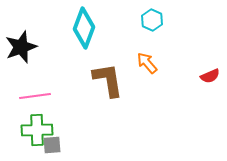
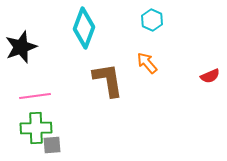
green cross: moved 1 px left, 2 px up
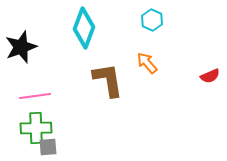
gray square: moved 4 px left, 2 px down
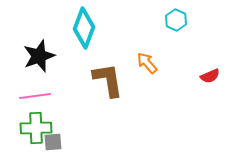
cyan hexagon: moved 24 px right
black star: moved 18 px right, 9 px down
gray square: moved 5 px right, 5 px up
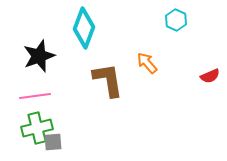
green cross: moved 1 px right; rotated 12 degrees counterclockwise
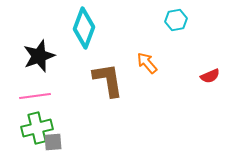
cyan hexagon: rotated 25 degrees clockwise
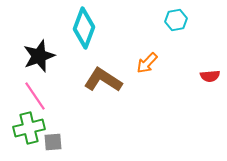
orange arrow: rotated 95 degrees counterclockwise
red semicircle: rotated 18 degrees clockwise
brown L-shape: moved 5 px left; rotated 48 degrees counterclockwise
pink line: rotated 64 degrees clockwise
green cross: moved 8 px left
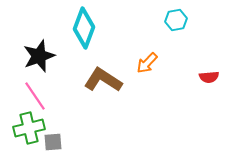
red semicircle: moved 1 px left, 1 px down
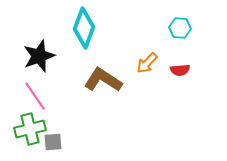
cyan hexagon: moved 4 px right, 8 px down; rotated 15 degrees clockwise
red semicircle: moved 29 px left, 7 px up
green cross: moved 1 px right, 1 px down
